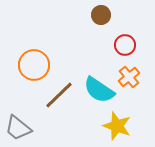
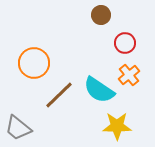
red circle: moved 2 px up
orange circle: moved 2 px up
orange cross: moved 2 px up
yellow star: rotated 20 degrees counterclockwise
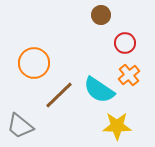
gray trapezoid: moved 2 px right, 2 px up
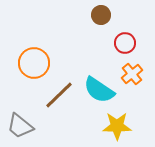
orange cross: moved 3 px right, 1 px up
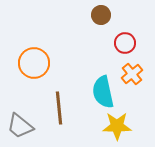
cyan semicircle: moved 4 px right, 2 px down; rotated 44 degrees clockwise
brown line: moved 13 px down; rotated 52 degrees counterclockwise
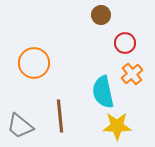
brown line: moved 1 px right, 8 px down
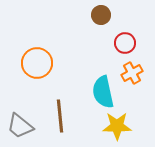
orange circle: moved 3 px right
orange cross: moved 1 px up; rotated 10 degrees clockwise
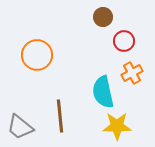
brown circle: moved 2 px right, 2 px down
red circle: moved 1 px left, 2 px up
orange circle: moved 8 px up
gray trapezoid: moved 1 px down
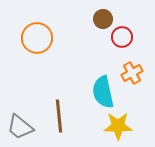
brown circle: moved 2 px down
red circle: moved 2 px left, 4 px up
orange circle: moved 17 px up
brown line: moved 1 px left
yellow star: moved 1 px right
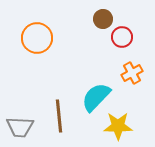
cyan semicircle: moved 7 px left, 5 px down; rotated 56 degrees clockwise
gray trapezoid: rotated 36 degrees counterclockwise
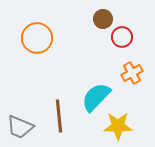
gray trapezoid: rotated 20 degrees clockwise
